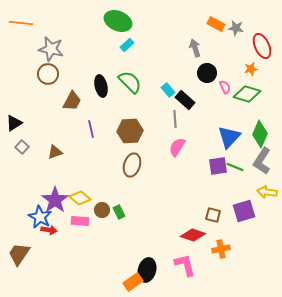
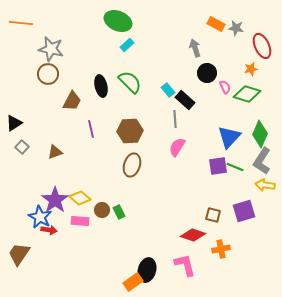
yellow arrow at (267, 192): moved 2 px left, 7 px up
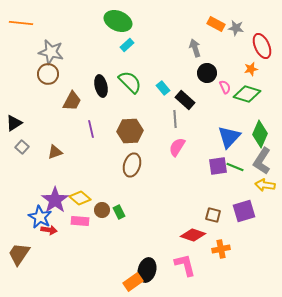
gray star at (51, 49): moved 3 px down
cyan rectangle at (168, 90): moved 5 px left, 2 px up
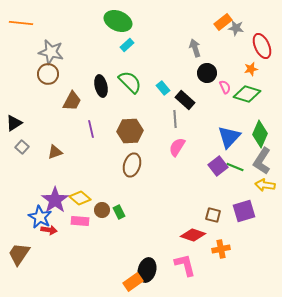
orange rectangle at (216, 24): moved 7 px right, 2 px up; rotated 66 degrees counterclockwise
purple square at (218, 166): rotated 30 degrees counterclockwise
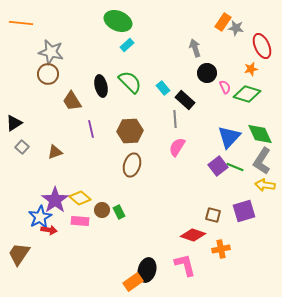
orange rectangle at (223, 22): rotated 18 degrees counterclockwise
brown trapezoid at (72, 101): rotated 120 degrees clockwise
green diamond at (260, 134): rotated 48 degrees counterclockwise
blue star at (40, 217): rotated 15 degrees clockwise
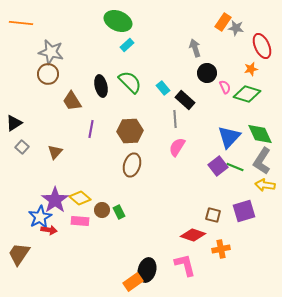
purple line at (91, 129): rotated 24 degrees clockwise
brown triangle at (55, 152): rotated 28 degrees counterclockwise
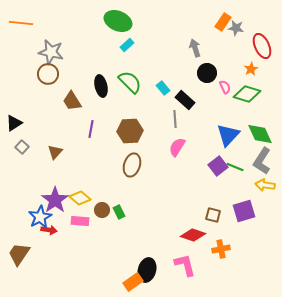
orange star at (251, 69): rotated 16 degrees counterclockwise
blue triangle at (229, 137): moved 1 px left, 2 px up
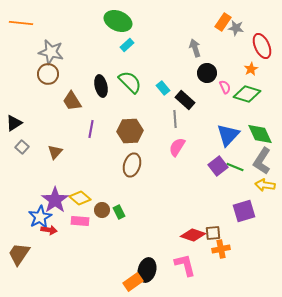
brown square at (213, 215): moved 18 px down; rotated 21 degrees counterclockwise
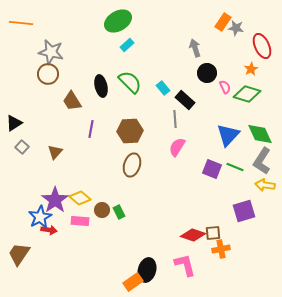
green ellipse at (118, 21): rotated 52 degrees counterclockwise
purple square at (218, 166): moved 6 px left, 3 px down; rotated 30 degrees counterclockwise
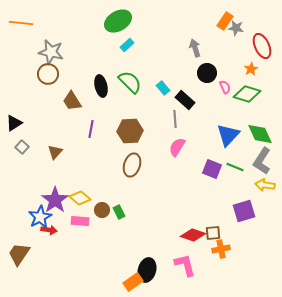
orange rectangle at (223, 22): moved 2 px right, 1 px up
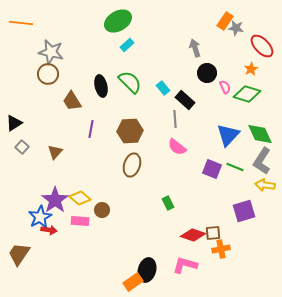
red ellipse at (262, 46): rotated 20 degrees counterclockwise
pink semicircle at (177, 147): rotated 84 degrees counterclockwise
green rectangle at (119, 212): moved 49 px right, 9 px up
pink L-shape at (185, 265): rotated 60 degrees counterclockwise
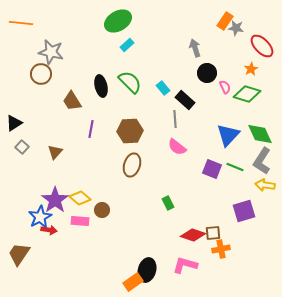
brown circle at (48, 74): moved 7 px left
